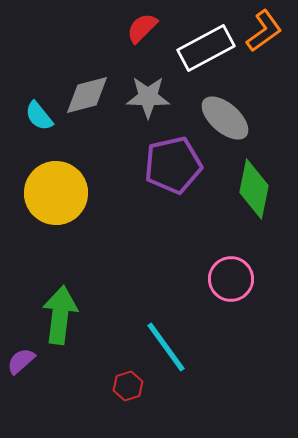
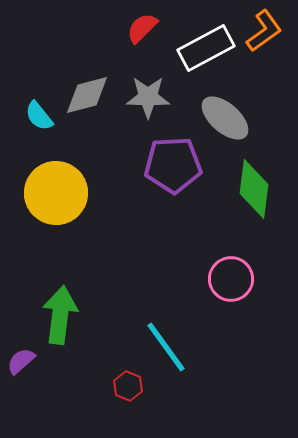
purple pentagon: rotated 10 degrees clockwise
green diamond: rotated 4 degrees counterclockwise
red hexagon: rotated 20 degrees counterclockwise
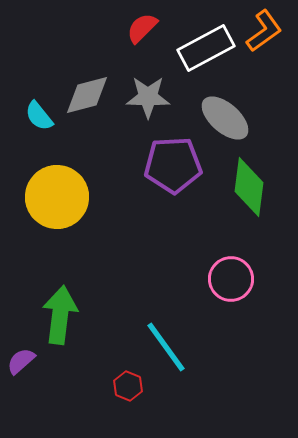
green diamond: moved 5 px left, 2 px up
yellow circle: moved 1 px right, 4 px down
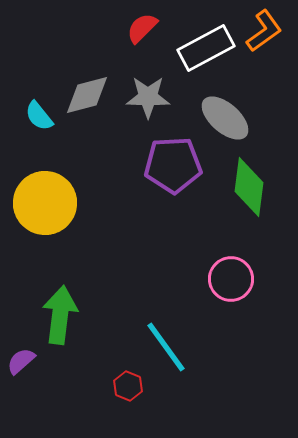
yellow circle: moved 12 px left, 6 px down
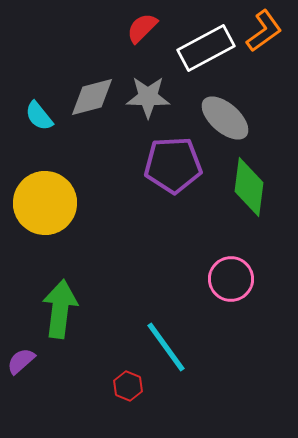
gray diamond: moved 5 px right, 2 px down
green arrow: moved 6 px up
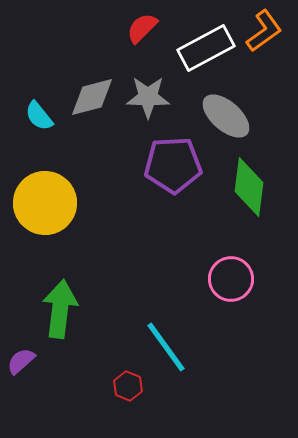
gray ellipse: moved 1 px right, 2 px up
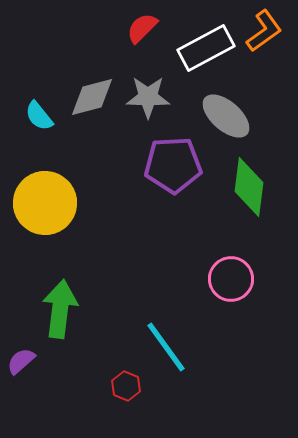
red hexagon: moved 2 px left
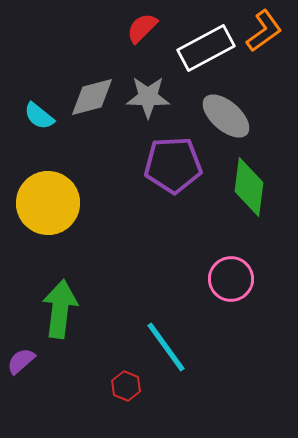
cyan semicircle: rotated 12 degrees counterclockwise
yellow circle: moved 3 px right
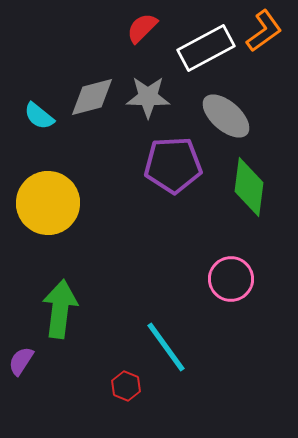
purple semicircle: rotated 16 degrees counterclockwise
